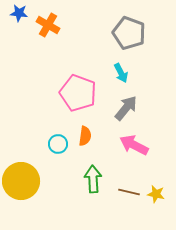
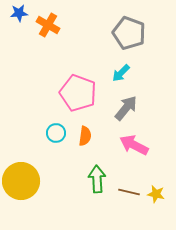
blue star: rotated 12 degrees counterclockwise
cyan arrow: rotated 72 degrees clockwise
cyan circle: moved 2 px left, 11 px up
green arrow: moved 4 px right
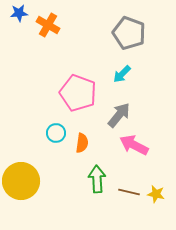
cyan arrow: moved 1 px right, 1 px down
gray arrow: moved 7 px left, 7 px down
orange semicircle: moved 3 px left, 7 px down
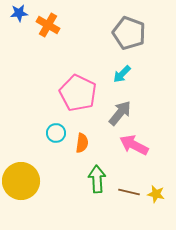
pink pentagon: rotated 6 degrees clockwise
gray arrow: moved 1 px right, 2 px up
